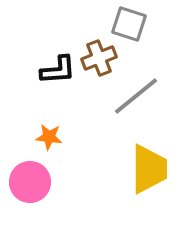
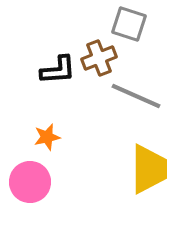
gray line: rotated 63 degrees clockwise
orange star: moved 2 px left; rotated 20 degrees counterclockwise
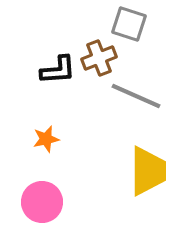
orange star: moved 1 px left, 2 px down
yellow trapezoid: moved 1 px left, 2 px down
pink circle: moved 12 px right, 20 px down
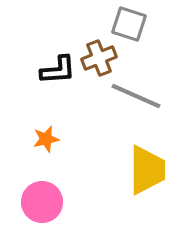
yellow trapezoid: moved 1 px left, 1 px up
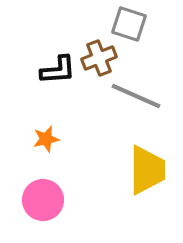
pink circle: moved 1 px right, 2 px up
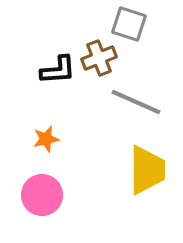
gray line: moved 6 px down
pink circle: moved 1 px left, 5 px up
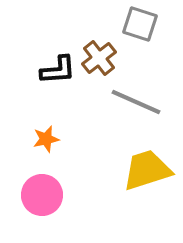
gray square: moved 11 px right
brown cross: rotated 16 degrees counterclockwise
yellow trapezoid: rotated 108 degrees counterclockwise
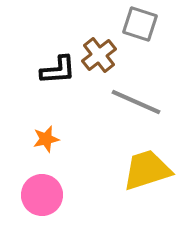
brown cross: moved 3 px up
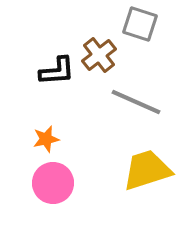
black L-shape: moved 1 px left, 1 px down
pink circle: moved 11 px right, 12 px up
